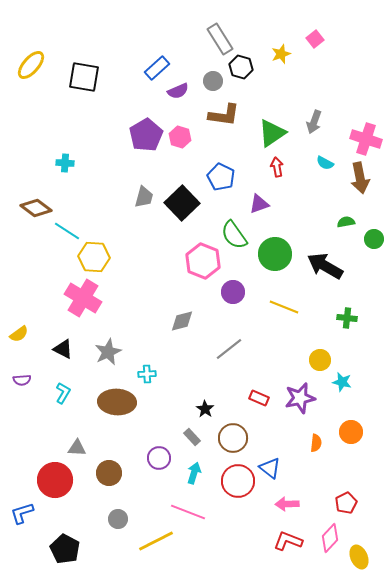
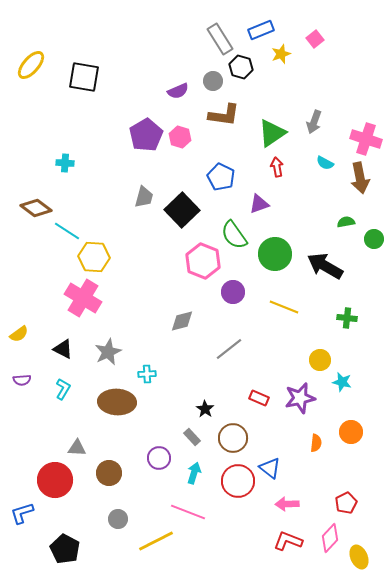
blue rectangle at (157, 68): moved 104 px right, 38 px up; rotated 20 degrees clockwise
black square at (182, 203): moved 7 px down
cyan L-shape at (63, 393): moved 4 px up
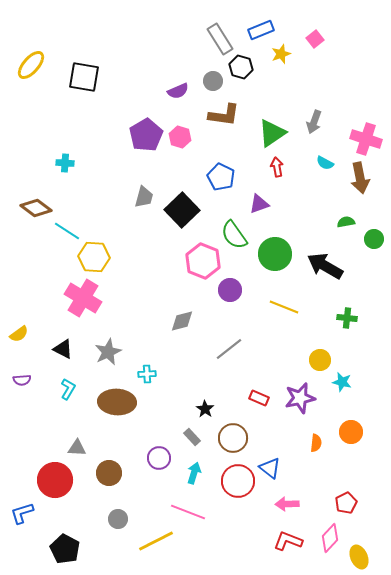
purple circle at (233, 292): moved 3 px left, 2 px up
cyan L-shape at (63, 389): moved 5 px right
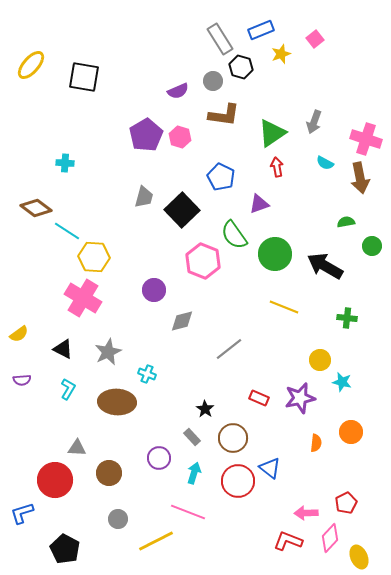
green circle at (374, 239): moved 2 px left, 7 px down
purple circle at (230, 290): moved 76 px left
cyan cross at (147, 374): rotated 24 degrees clockwise
pink arrow at (287, 504): moved 19 px right, 9 px down
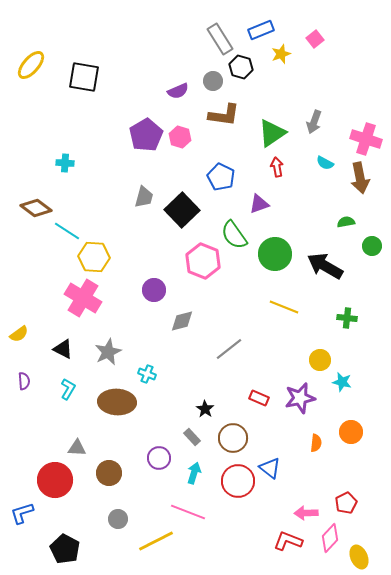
purple semicircle at (22, 380): moved 2 px right, 1 px down; rotated 90 degrees counterclockwise
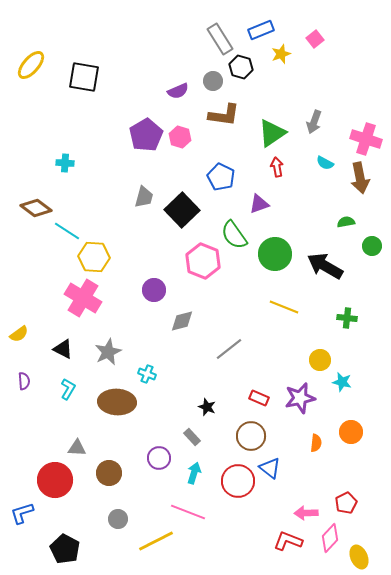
black star at (205, 409): moved 2 px right, 2 px up; rotated 12 degrees counterclockwise
brown circle at (233, 438): moved 18 px right, 2 px up
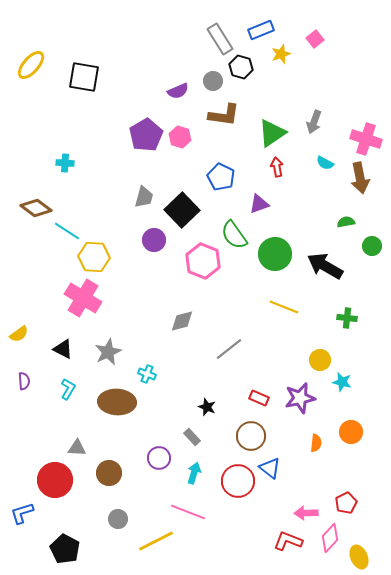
purple circle at (154, 290): moved 50 px up
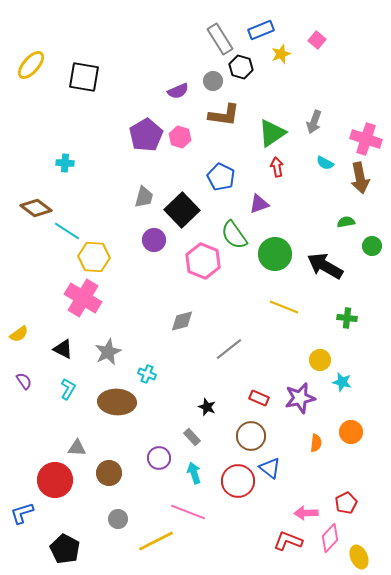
pink square at (315, 39): moved 2 px right, 1 px down; rotated 12 degrees counterclockwise
purple semicircle at (24, 381): rotated 30 degrees counterclockwise
cyan arrow at (194, 473): rotated 35 degrees counterclockwise
